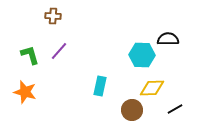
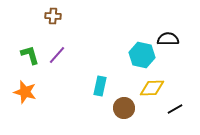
purple line: moved 2 px left, 4 px down
cyan hexagon: rotated 10 degrees clockwise
brown circle: moved 8 px left, 2 px up
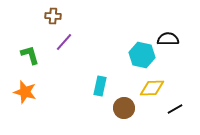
purple line: moved 7 px right, 13 px up
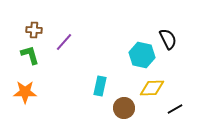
brown cross: moved 19 px left, 14 px down
black semicircle: rotated 65 degrees clockwise
orange star: rotated 15 degrees counterclockwise
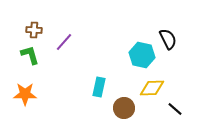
cyan rectangle: moved 1 px left, 1 px down
orange star: moved 2 px down
black line: rotated 70 degrees clockwise
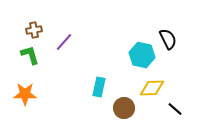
brown cross: rotated 14 degrees counterclockwise
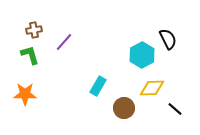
cyan hexagon: rotated 20 degrees clockwise
cyan rectangle: moved 1 px left, 1 px up; rotated 18 degrees clockwise
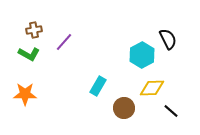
green L-shape: moved 1 px left, 1 px up; rotated 135 degrees clockwise
black line: moved 4 px left, 2 px down
